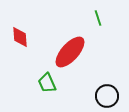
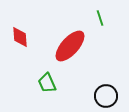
green line: moved 2 px right
red ellipse: moved 6 px up
black circle: moved 1 px left
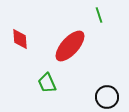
green line: moved 1 px left, 3 px up
red diamond: moved 2 px down
black circle: moved 1 px right, 1 px down
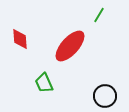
green line: rotated 49 degrees clockwise
green trapezoid: moved 3 px left
black circle: moved 2 px left, 1 px up
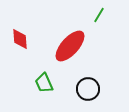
black circle: moved 17 px left, 7 px up
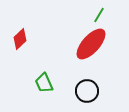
red diamond: rotated 50 degrees clockwise
red ellipse: moved 21 px right, 2 px up
black circle: moved 1 px left, 2 px down
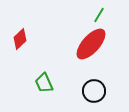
black circle: moved 7 px right
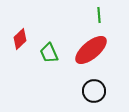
green line: rotated 35 degrees counterclockwise
red ellipse: moved 6 px down; rotated 8 degrees clockwise
green trapezoid: moved 5 px right, 30 px up
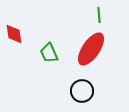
red diamond: moved 6 px left, 5 px up; rotated 55 degrees counterclockwise
red ellipse: moved 1 px up; rotated 16 degrees counterclockwise
black circle: moved 12 px left
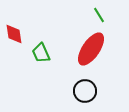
green line: rotated 28 degrees counterclockwise
green trapezoid: moved 8 px left
black circle: moved 3 px right
